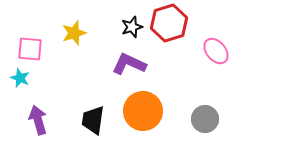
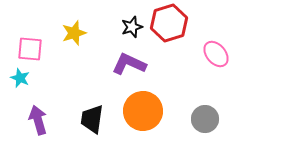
pink ellipse: moved 3 px down
black trapezoid: moved 1 px left, 1 px up
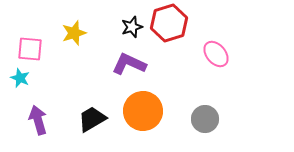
black trapezoid: rotated 52 degrees clockwise
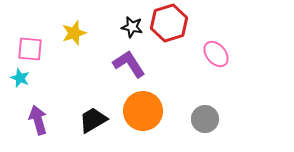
black star: rotated 30 degrees clockwise
purple L-shape: rotated 32 degrees clockwise
black trapezoid: moved 1 px right, 1 px down
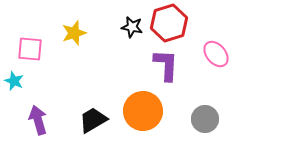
purple L-shape: moved 37 px right, 1 px down; rotated 36 degrees clockwise
cyan star: moved 6 px left, 3 px down
